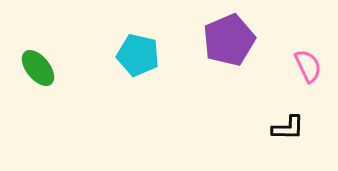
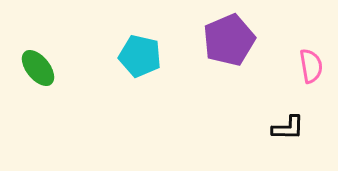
cyan pentagon: moved 2 px right, 1 px down
pink semicircle: moved 3 px right; rotated 16 degrees clockwise
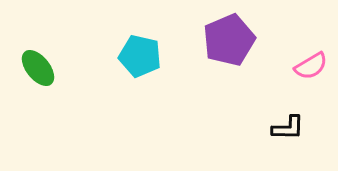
pink semicircle: rotated 68 degrees clockwise
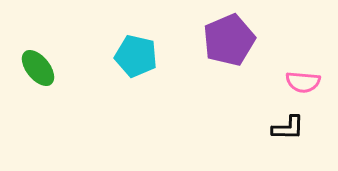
cyan pentagon: moved 4 px left
pink semicircle: moved 8 px left, 16 px down; rotated 36 degrees clockwise
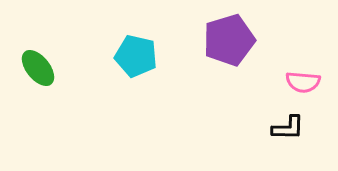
purple pentagon: rotated 6 degrees clockwise
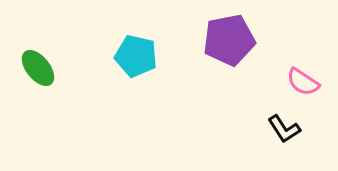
purple pentagon: rotated 6 degrees clockwise
pink semicircle: rotated 28 degrees clockwise
black L-shape: moved 4 px left, 1 px down; rotated 56 degrees clockwise
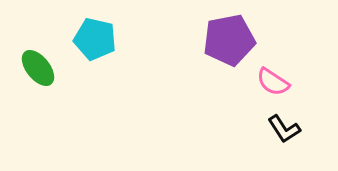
cyan pentagon: moved 41 px left, 17 px up
pink semicircle: moved 30 px left
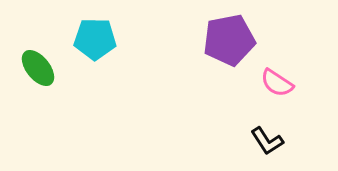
cyan pentagon: rotated 12 degrees counterclockwise
pink semicircle: moved 4 px right, 1 px down
black L-shape: moved 17 px left, 12 px down
